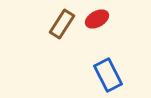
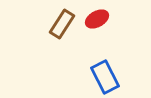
blue rectangle: moved 3 px left, 2 px down
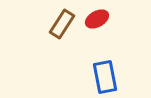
blue rectangle: rotated 16 degrees clockwise
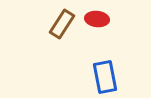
red ellipse: rotated 35 degrees clockwise
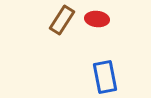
brown rectangle: moved 4 px up
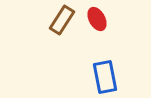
red ellipse: rotated 55 degrees clockwise
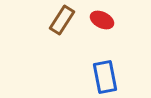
red ellipse: moved 5 px right, 1 px down; rotated 35 degrees counterclockwise
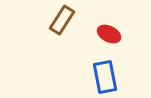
red ellipse: moved 7 px right, 14 px down
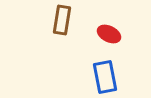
brown rectangle: rotated 24 degrees counterclockwise
